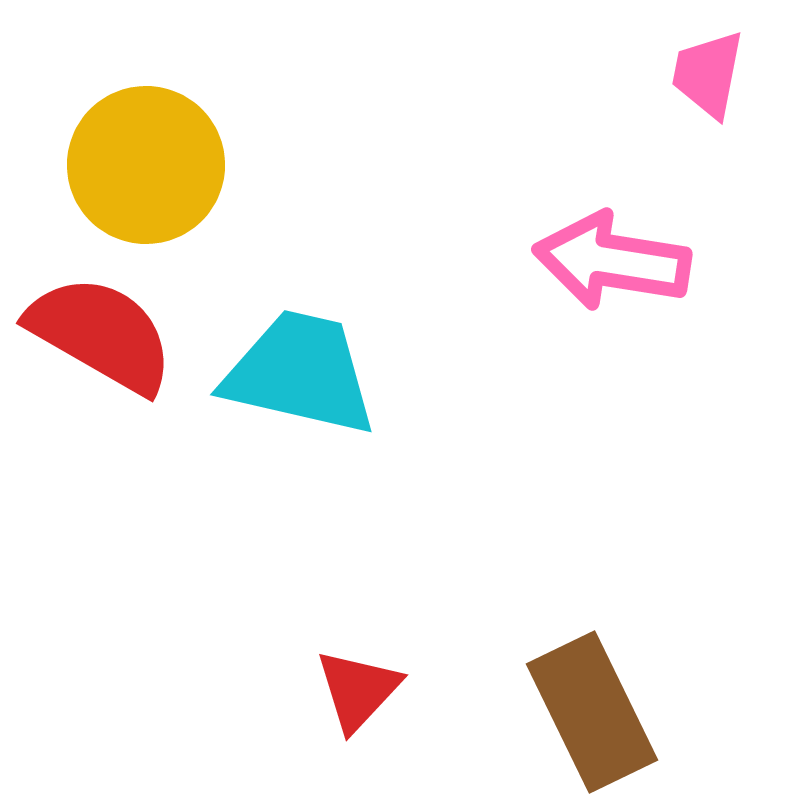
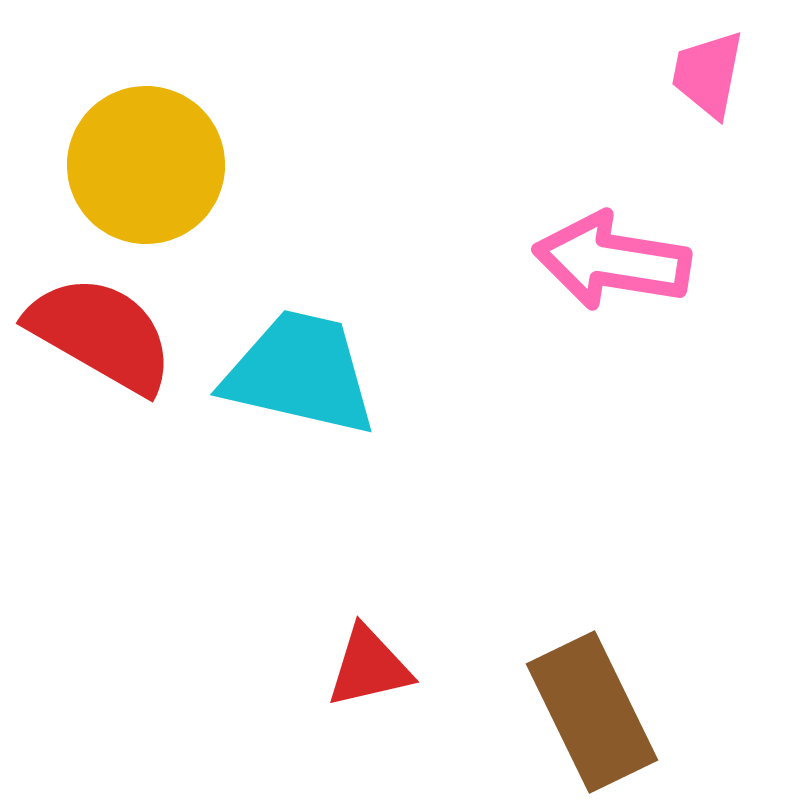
red triangle: moved 11 px right, 23 px up; rotated 34 degrees clockwise
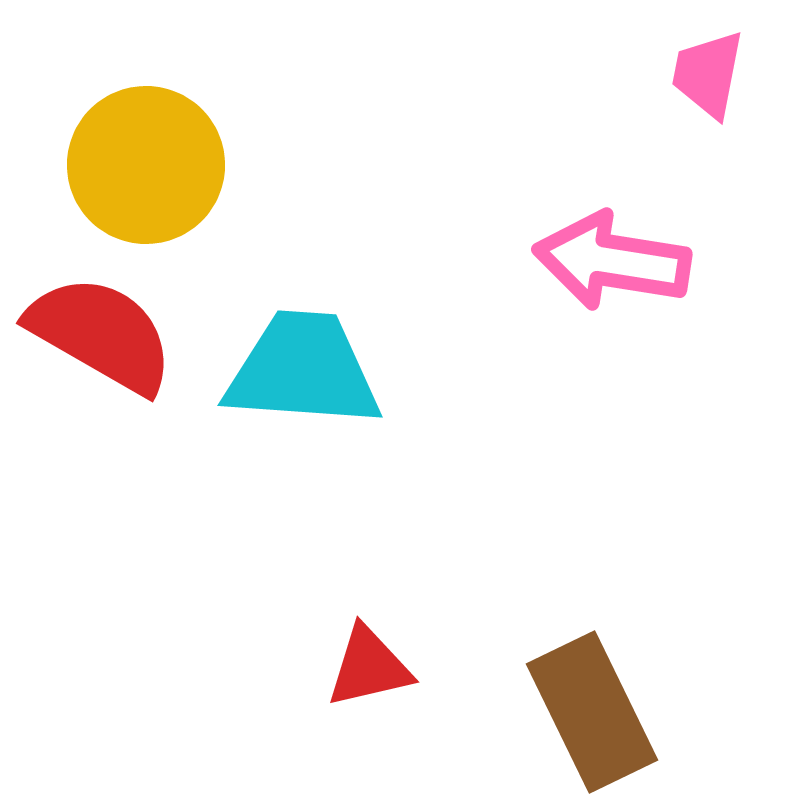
cyan trapezoid: moved 3 px right, 3 px up; rotated 9 degrees counterclockwise
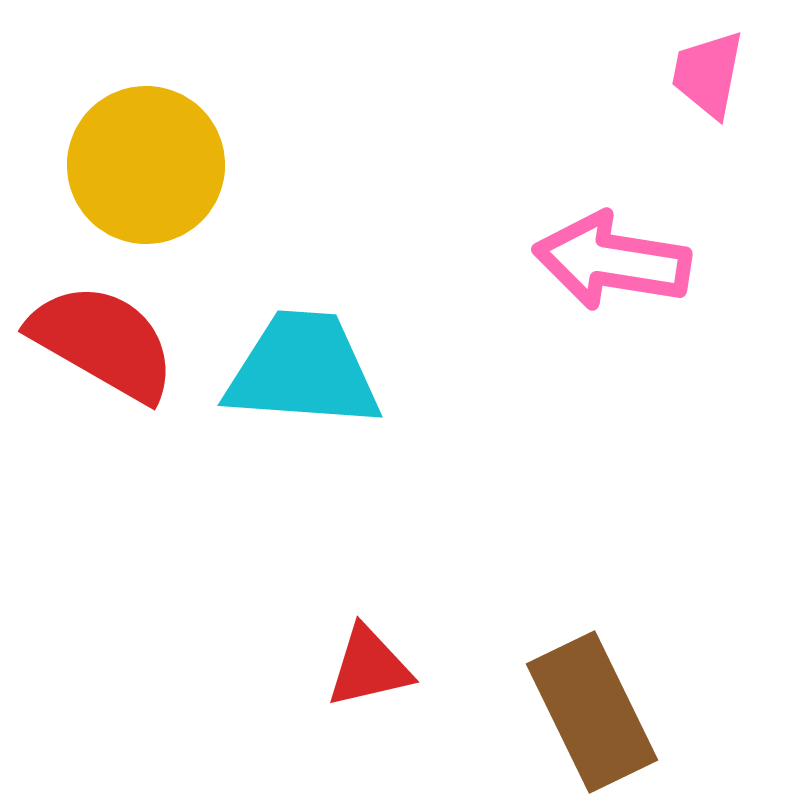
red semicircle: moved 2 px right, 8 px down
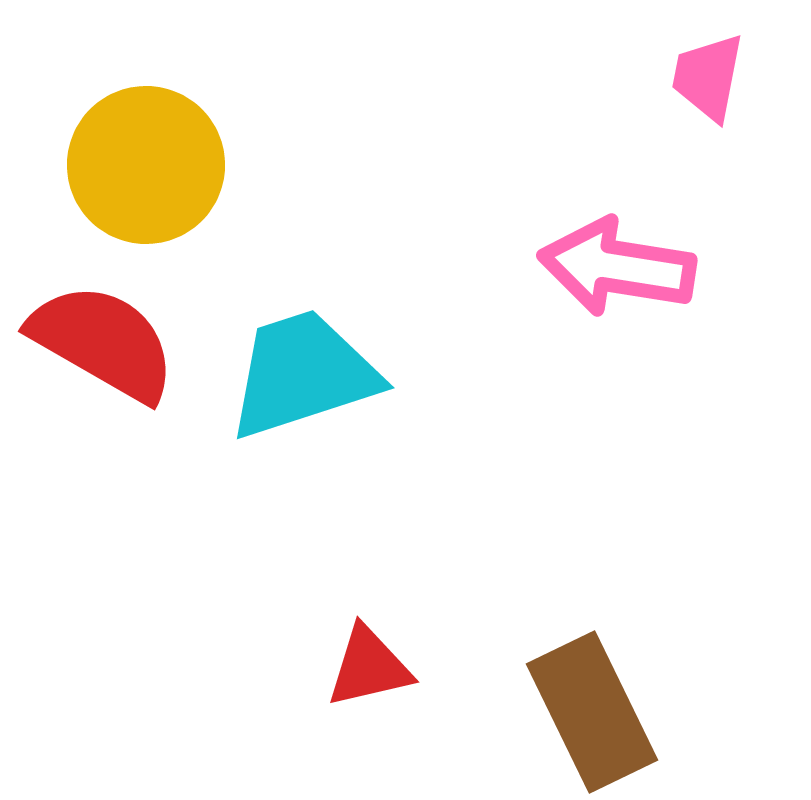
pink trapezoid: moved 3 px down
pink arrow: moved 5 px right, 6 px down
cyan trapezoid: moved 4 px down; rotated 22 degrees counterclockwise
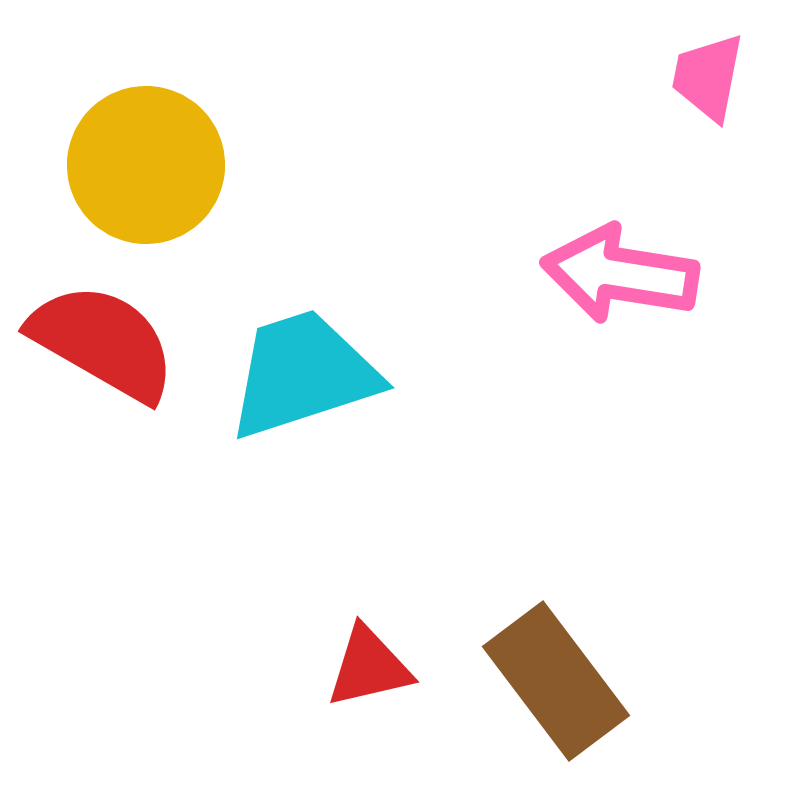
pink arrow: moved 3 px right, 7 px down
brown rectangle: moved 36 px left, 31 px up; rotated 11 degrees counterclockwise
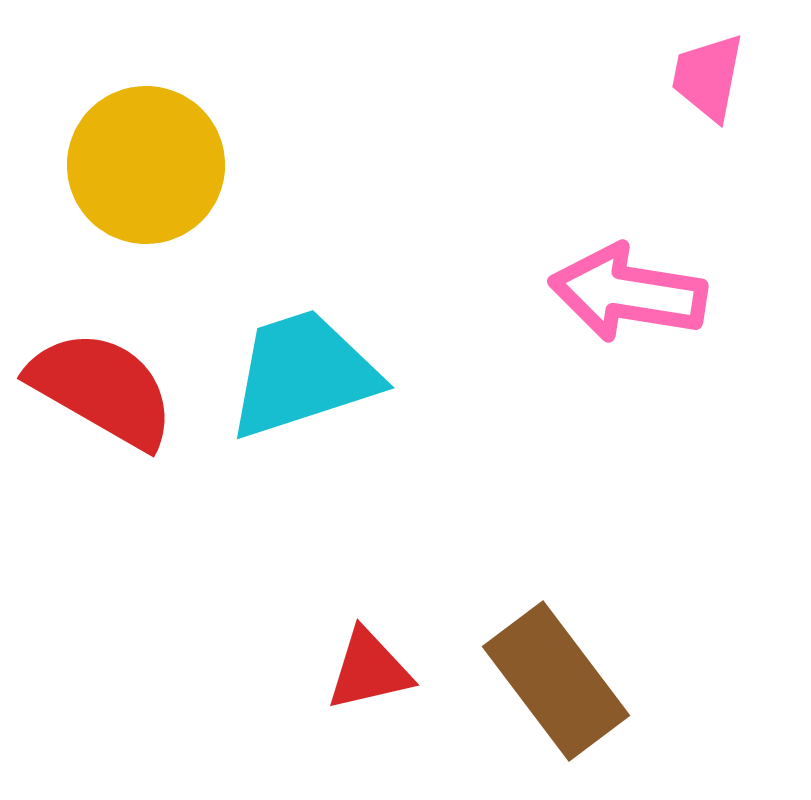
pink arrow: moved 8 px right, 19 px down
red semicircle: moved 1 px left, 47 px down
red triangle: moved 3 px down
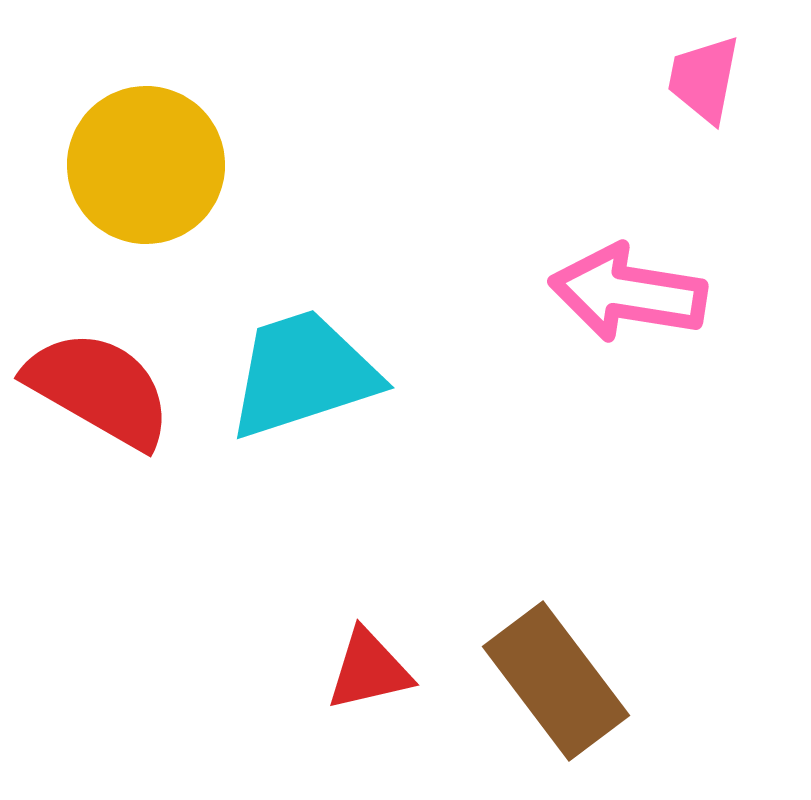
pink trapezoid: moved 4 px left, 2 px down
red semicircle: moved 3 px left
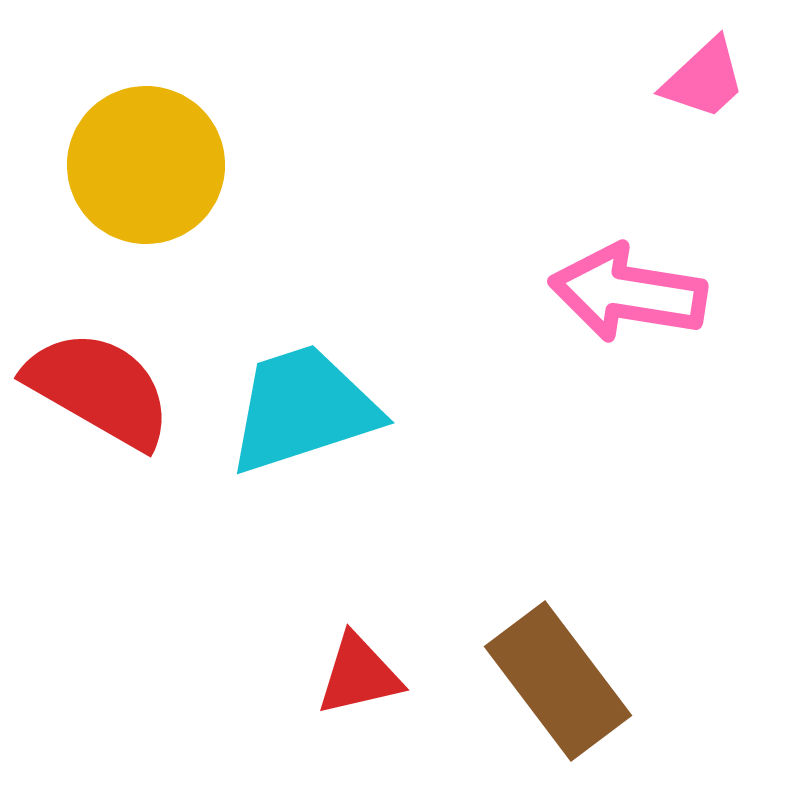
pink trapezoid: rotated 144 degrees counterclockwise
cyan trapezoid: moved 35 px down
red triangle: moved 10 px left, 5 px down
brown rectangle: moved 2 px right
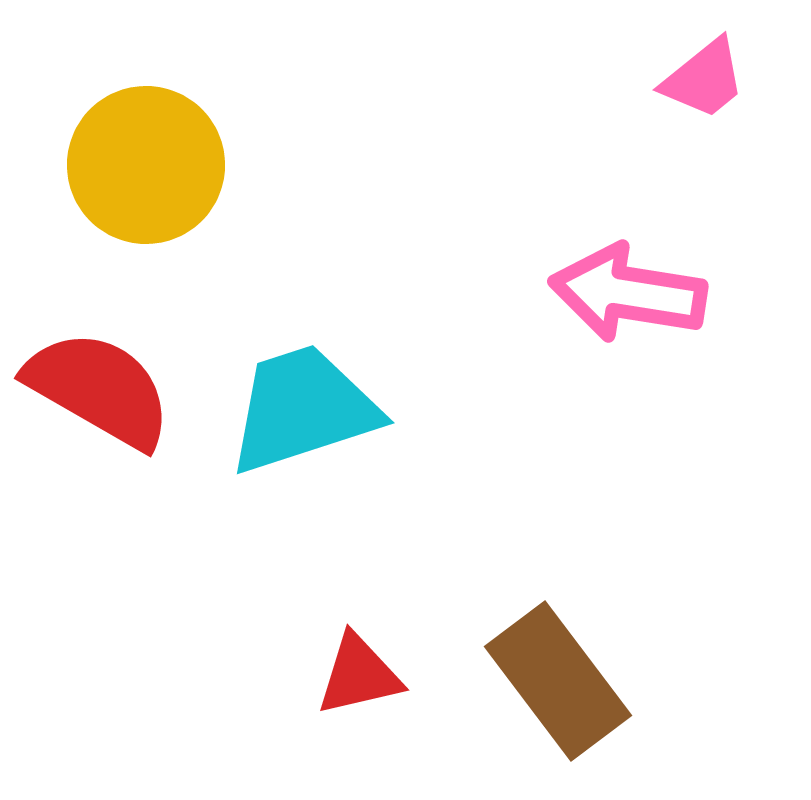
pink trapezoid: rotated 4 degrees clockwise
